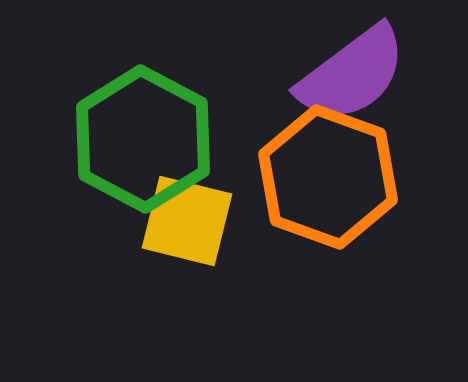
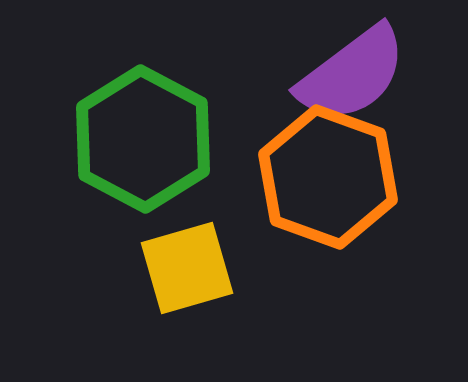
yellow square: moved 47 px down; rotated 30 degrees counterclockwise
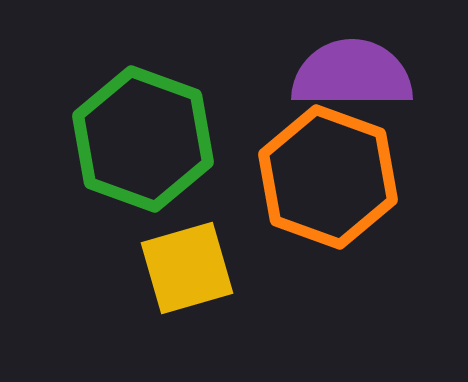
purple semicircle: rotated 143 degrees counterclockwise
green hexagon: rotated 8 degrees counterclockwise
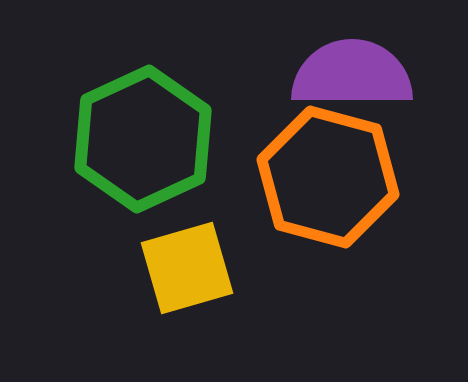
green hexagon: rotated 15 degrees clockwise
orange hexagon: rotated 5 degrees counterclockwise
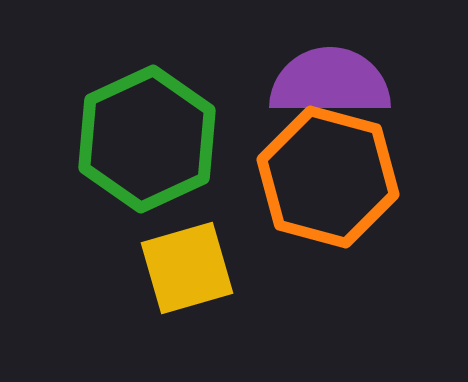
purple semicircle: moved 22 px left, 8 px down
green hexagon: moved 4 px right
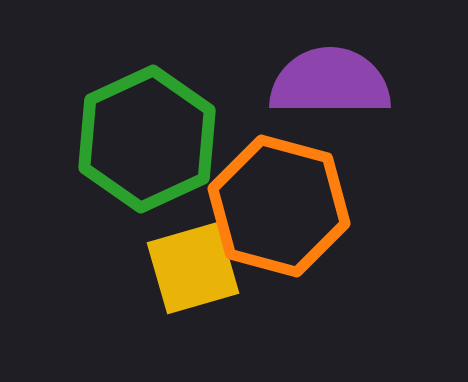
orange hexagon: moved 49 px left, 29 px down
yellow square: moved 6 px right
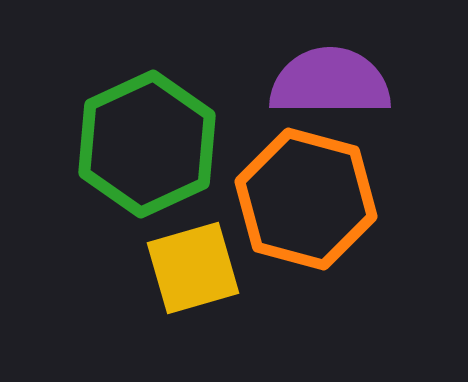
green hexagon: moved 5 px down
orange hexagon: moved 27 px right, 7 px up
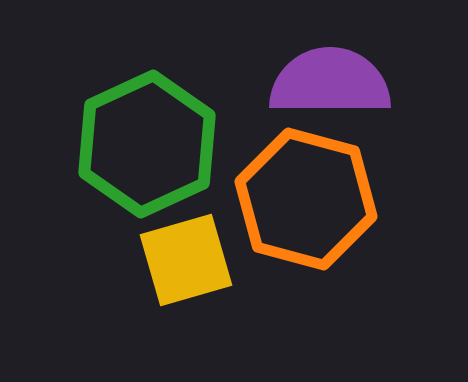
yellow square: moved 7 px left, 8 px up
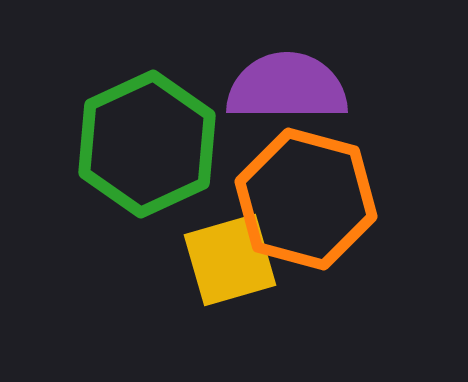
purple semicircle: moved 43 px left, 5 px down
yellow square: moved 44 px right
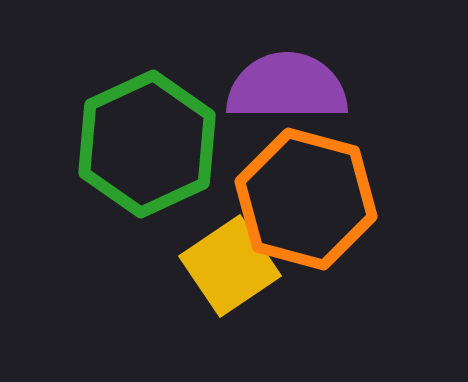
yellow square: moved 6 px down; rotated 18 degrees counterclockwise
